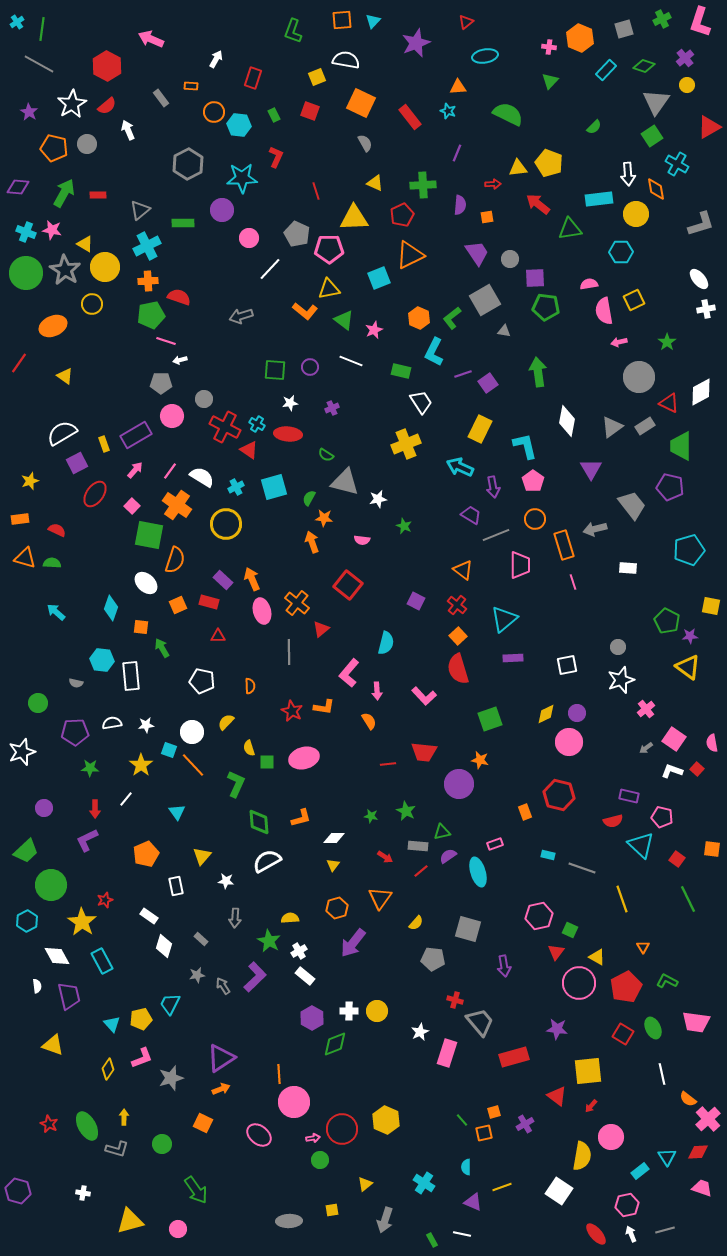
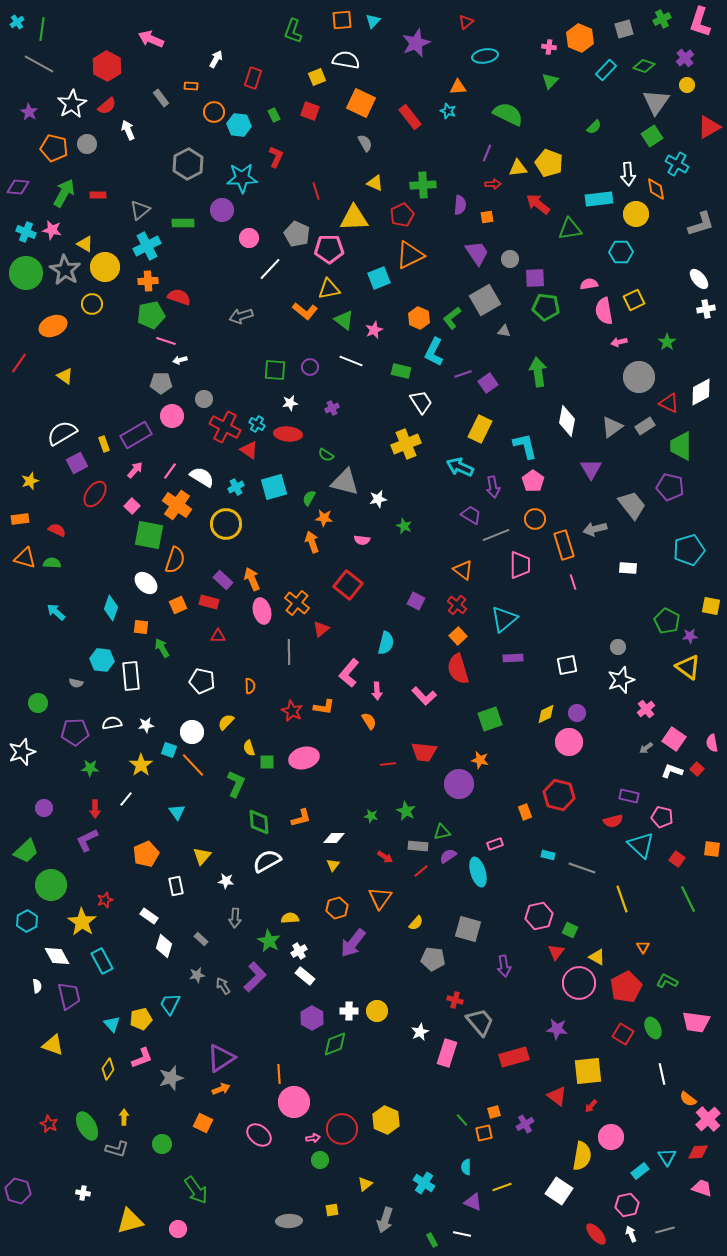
purple line at (457, 153): moved 30 px right
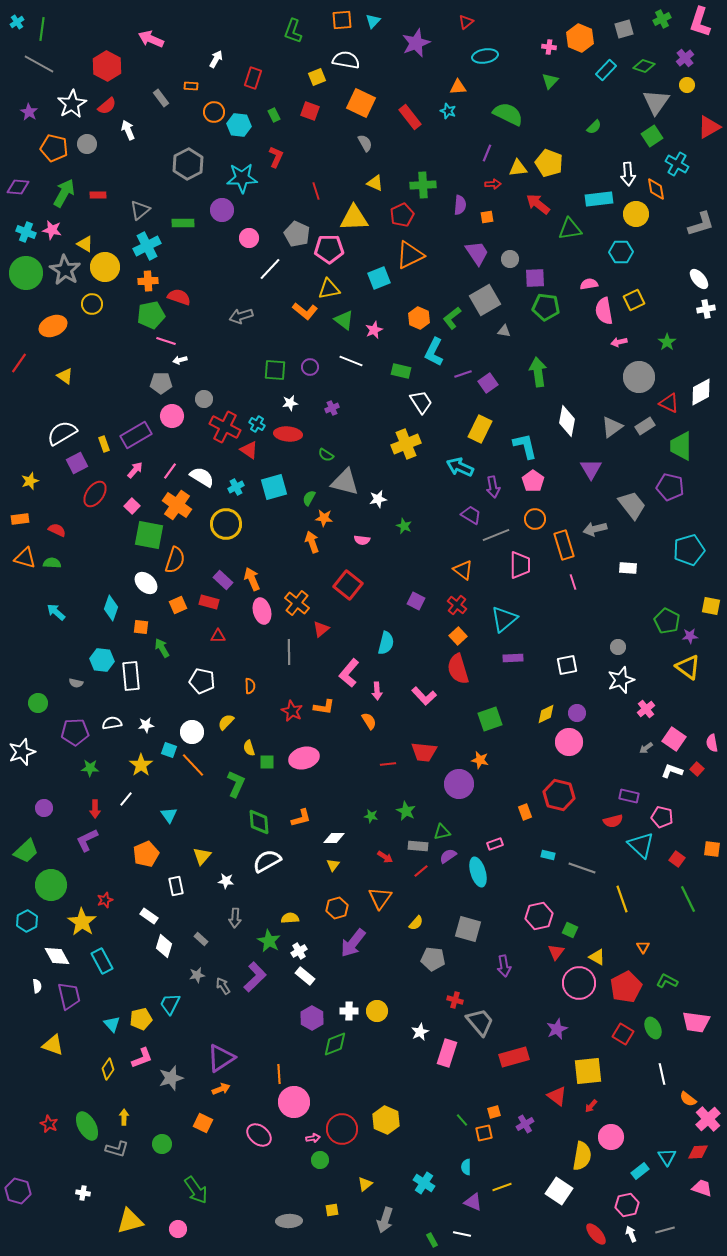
cyan triangle at (177, 812): moved 8 px left, 3 px down
purple star at (557, 1029): rotated 30 degrees counterclockwise
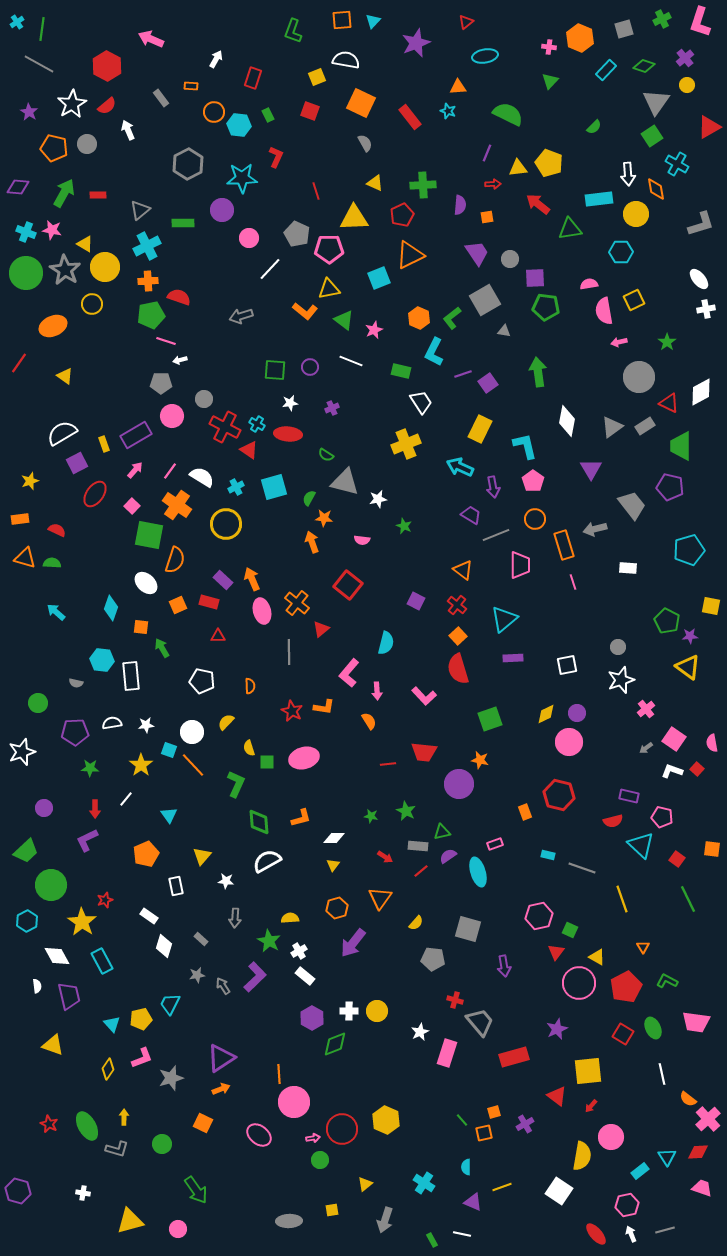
green rectangle at (274, 115): moved 6 px left
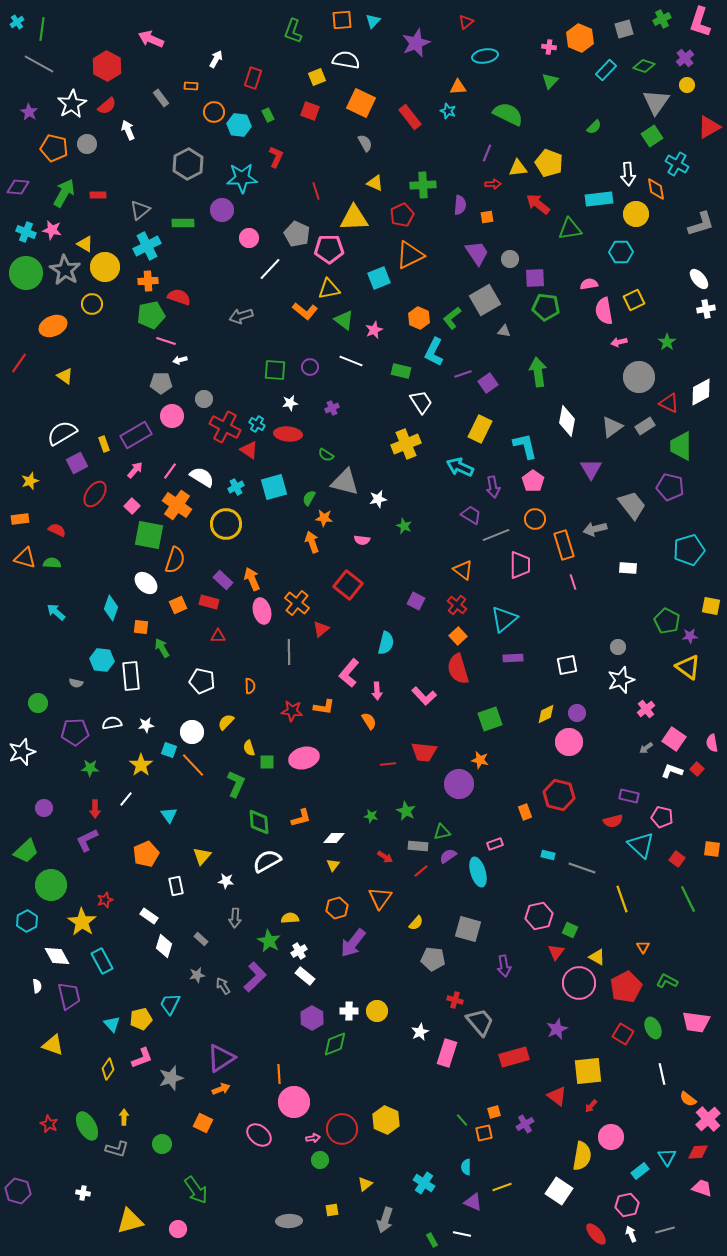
red star at (292, 711): rotated 20 degrees counterclockwise
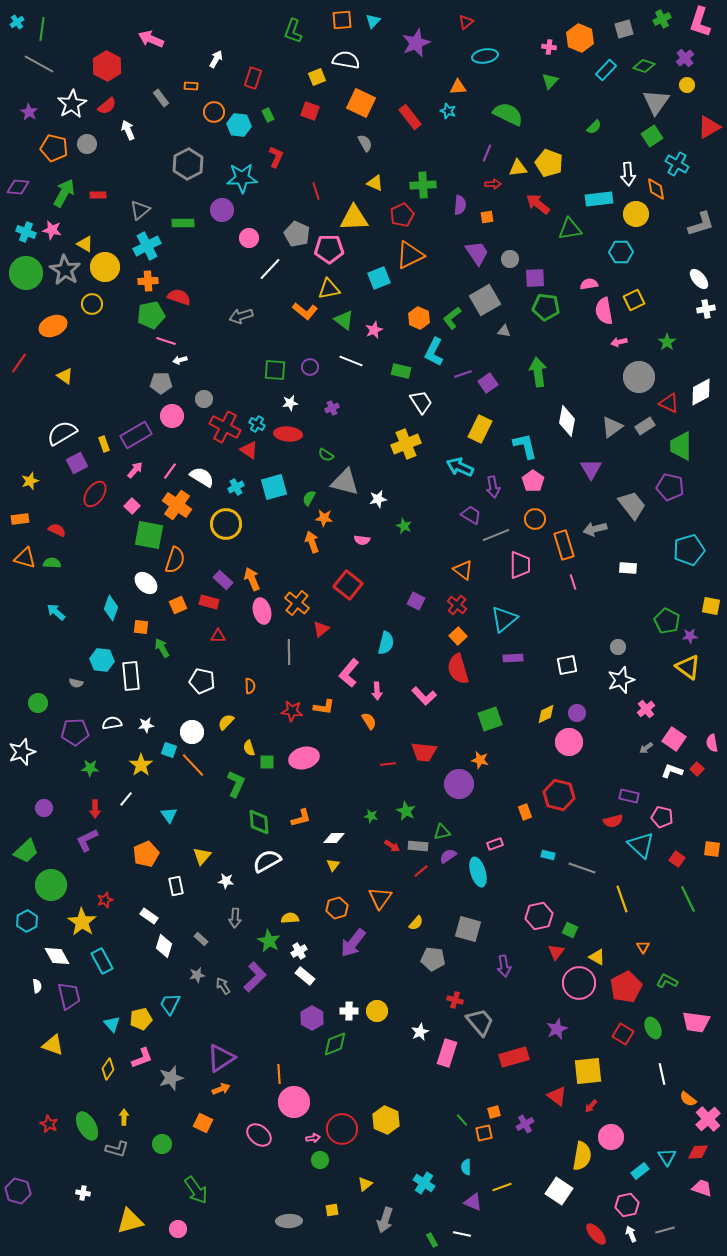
red arrow at (385, 857): moved 7 px right, 11 px up
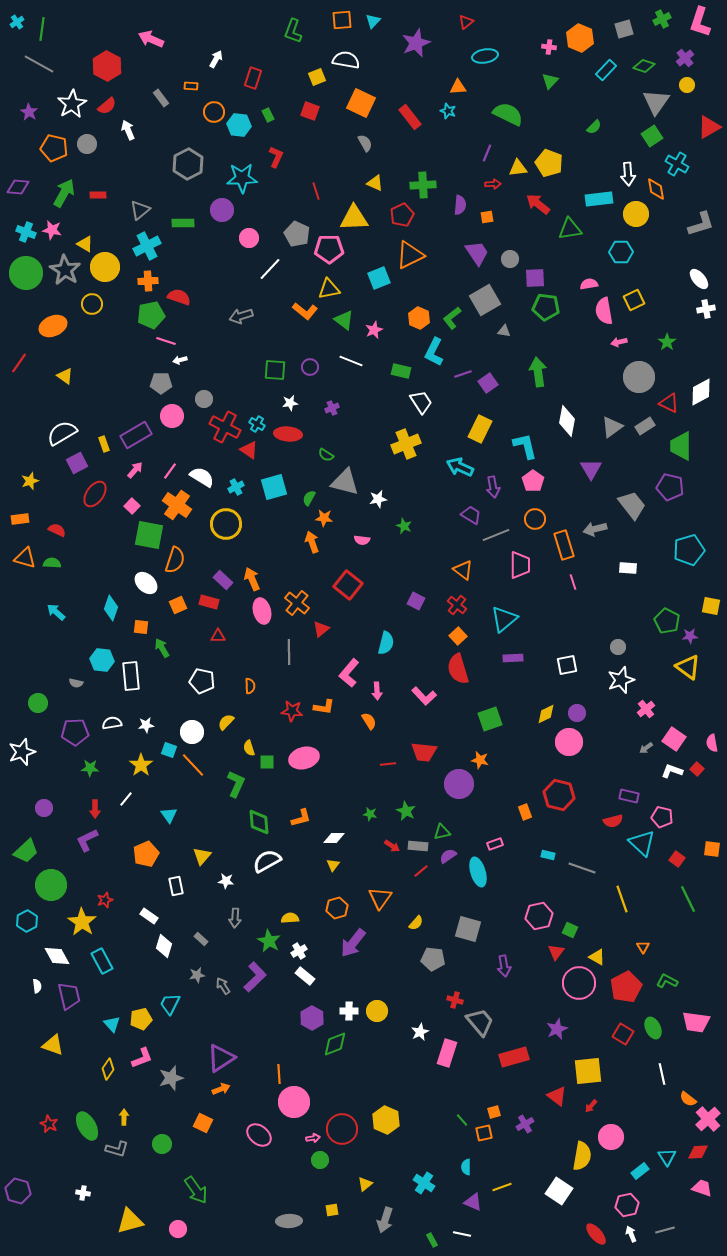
green star at (371, 816): moved 1 px left, 2 px up
cyan triangle at (641, 845): moved 1 px right, 2 px up
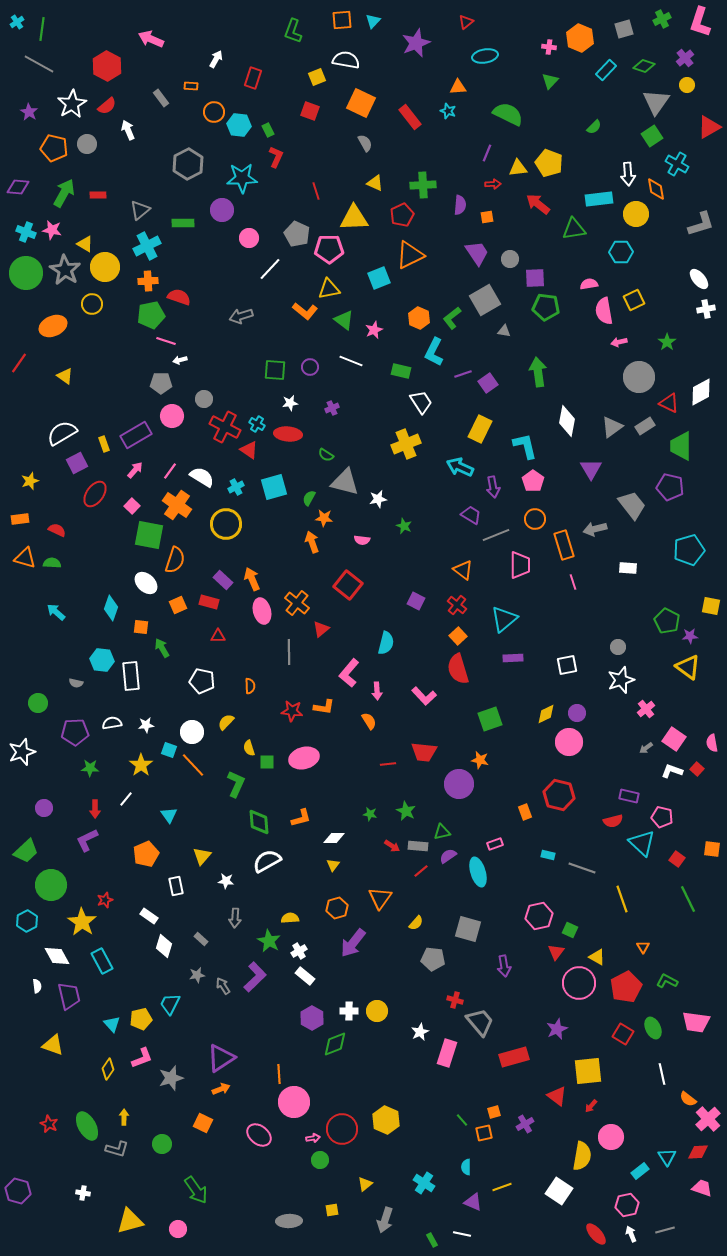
green rectangle at (268, 115): moved 15 px down
green triangle at (570, 229): moved 4 px right
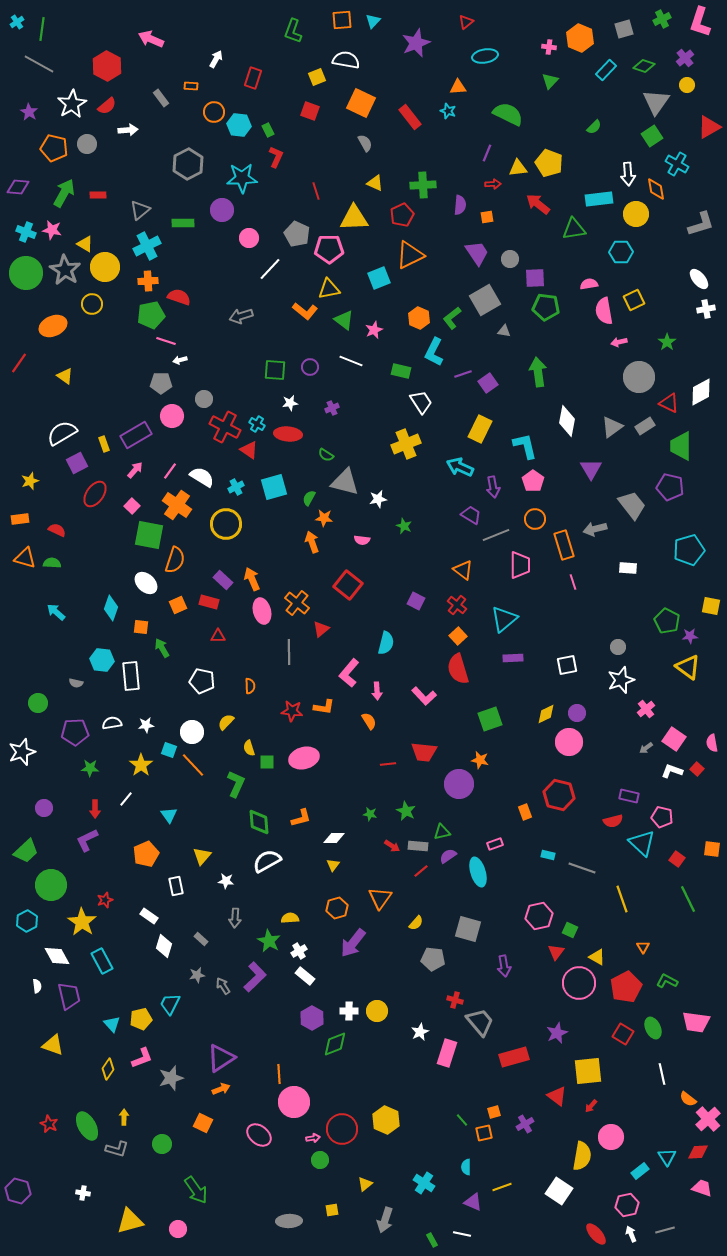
white arrow at (128, 130): rotated 108 degrees clockwise
purple star at (557, 1029): moved 4 px down
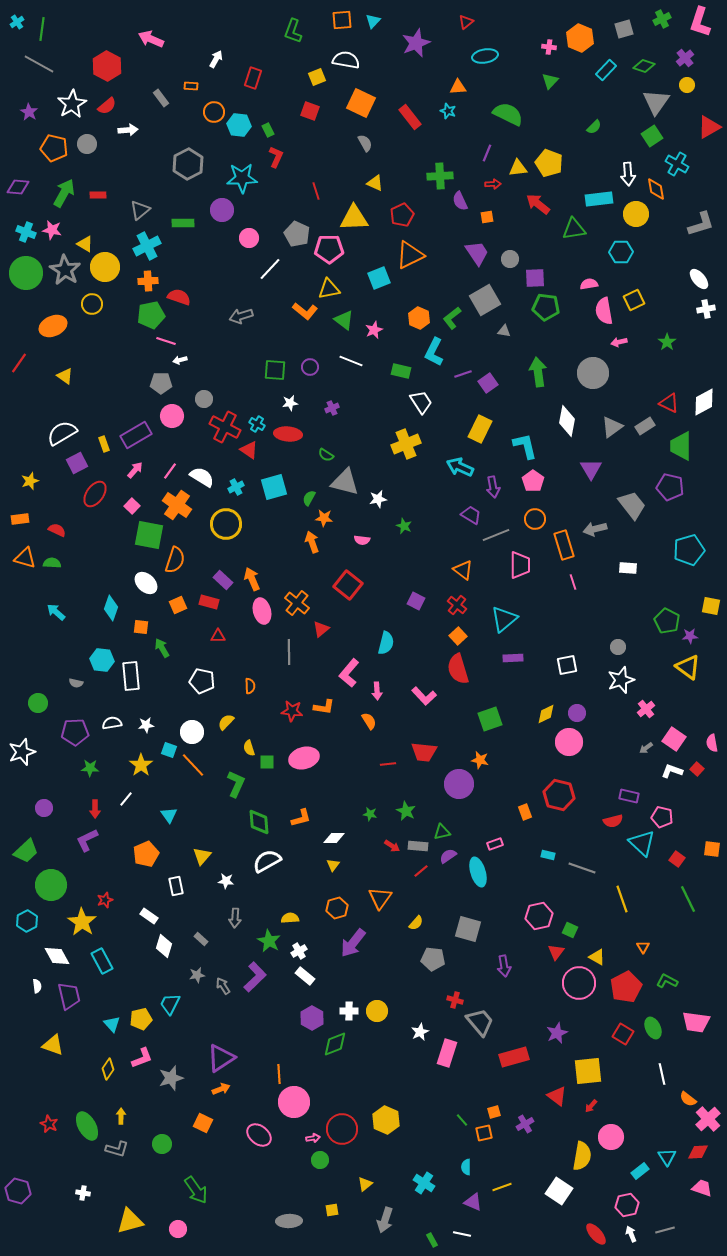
green cross at (423, 185): moved 17 px right, 9 px up
purple semicircle at (460, 205): moved 4 px up; rotated 150 degrees clockwise
gray circle at (639, 377): moved 46 px left, 4 px up
white diamond at (701, 392): moved 3 px right, 10 px down
yellow arrow at (124, 1117): moved 3 px left, 1 px up
